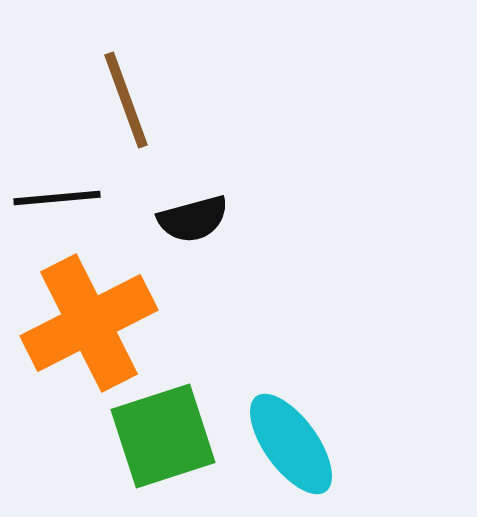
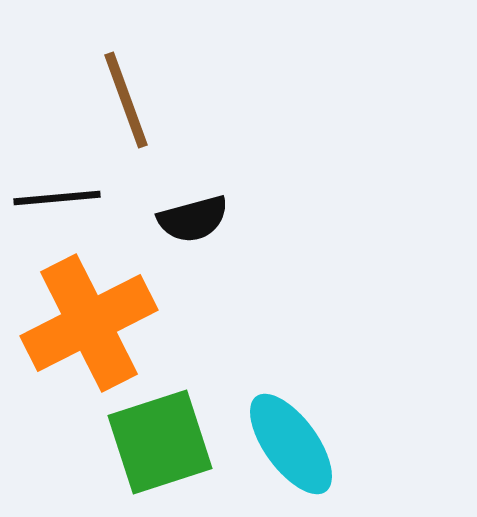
green square: moved 3 px left, 6 px down
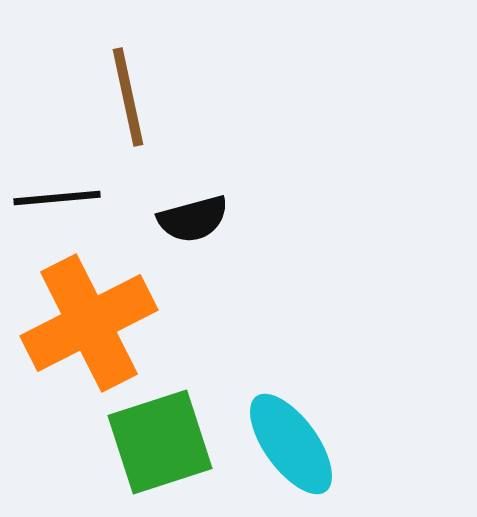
brown line: moved 2 px right, 3 px up; rotated 8 degrees clockwise
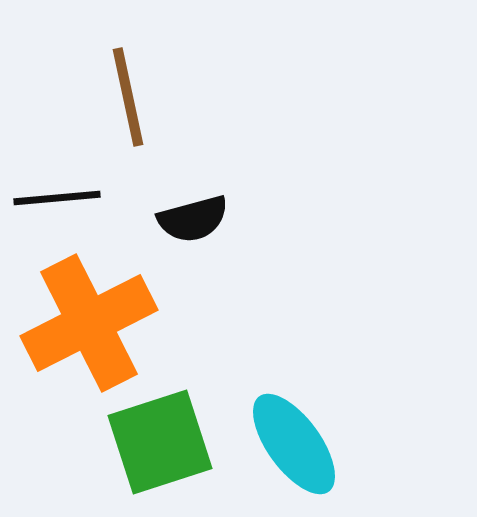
cyan ellipse: moved 3 px right
